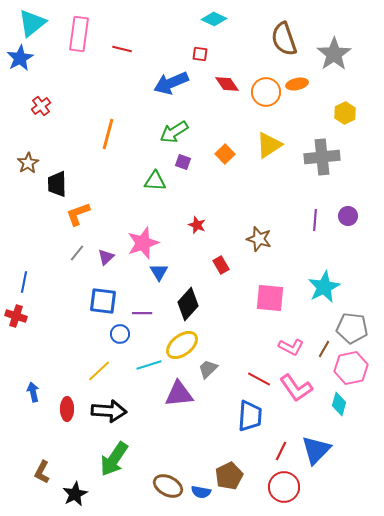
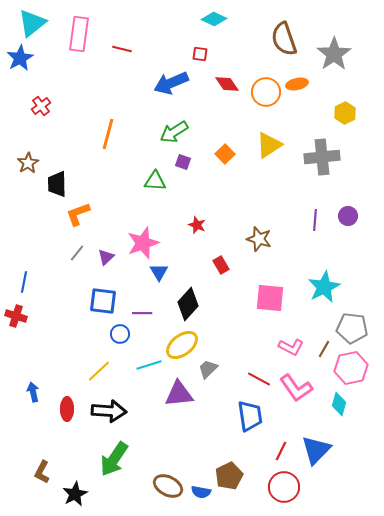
blue trapezoid at (250, 416): rotated 12 degrees counterclockwise
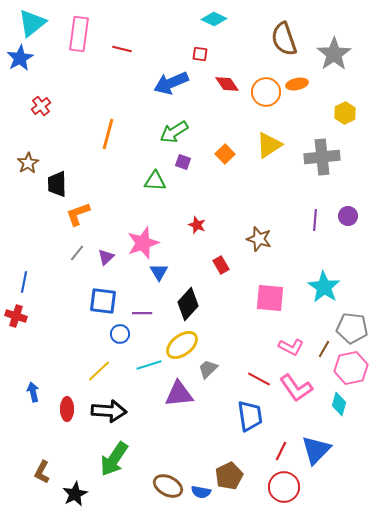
cyan star at (324, 287): rotated 12 degrees counterclockwise
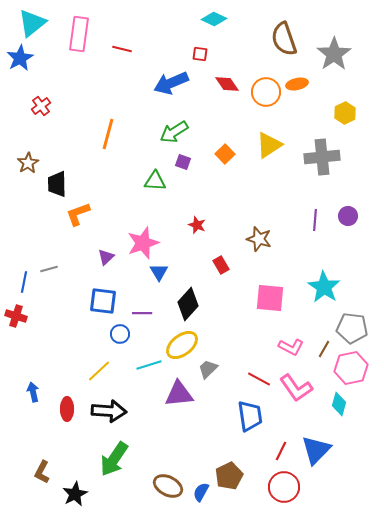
gray line at (77, 253): moved 28 px left, 16 px down; rotated 36 degrees clockwise
blue semicircle at (201, 492): rotated 108 degrees clockwise
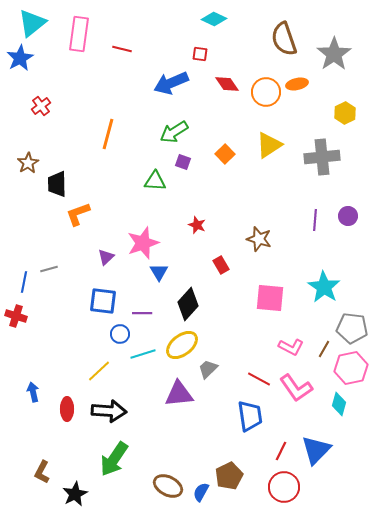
cyan line at (149, 365): moved 6 px left, 11 px up
